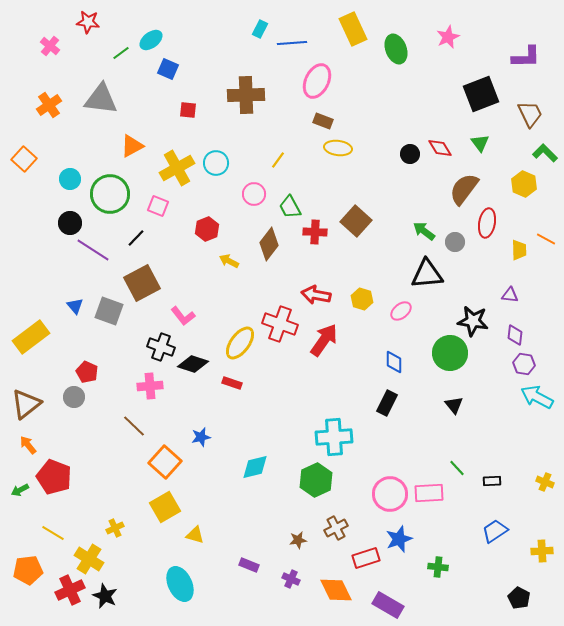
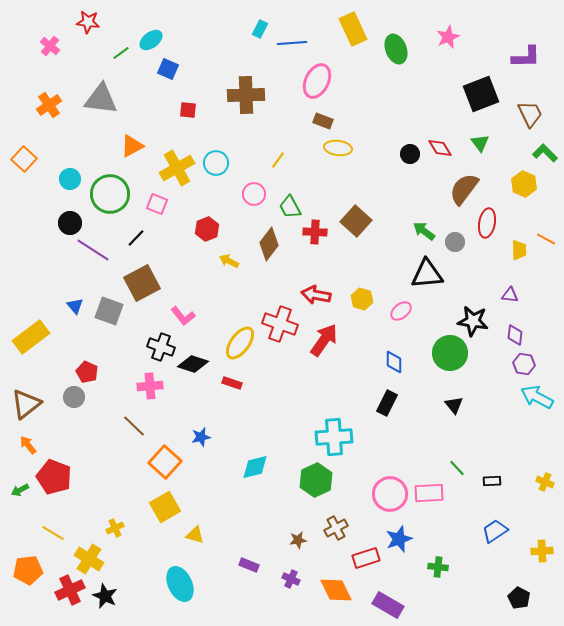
pink square at (158, 206): moved 1 px left, 2 px up
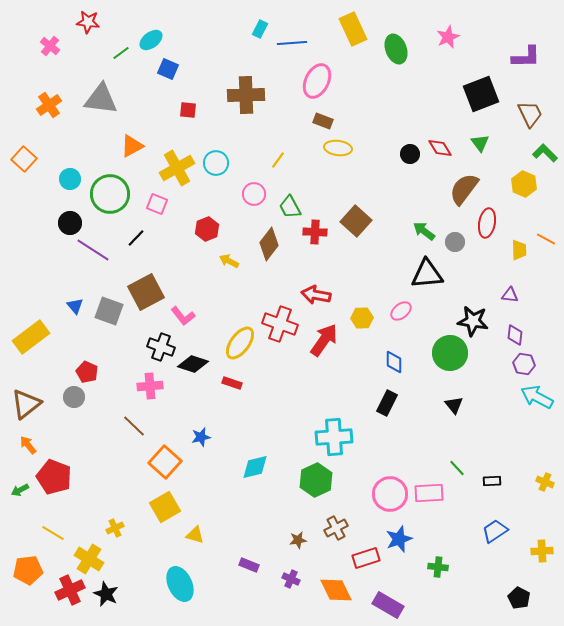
brown square at (142, 283): moved 4 px right, 9 px down
yellow hexagon at (362, 299): moved 19 px down; rotated 20 degrees counterclockwise
black star at (105, 596): moved 1 px right, 2 px up
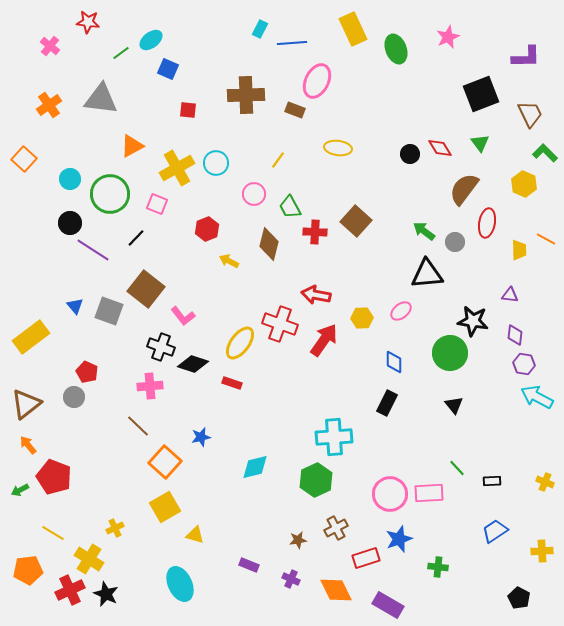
brown rectangle at (323, 121): moved 28 px left, 11 px up
brown diamond at (269, 244): rotated 24 degrees counterclockwise
brown square at (146, 292): moved 3 px up; rotated 24 degrees counterclockwise
brown line at (134, 426): moved 4 px right
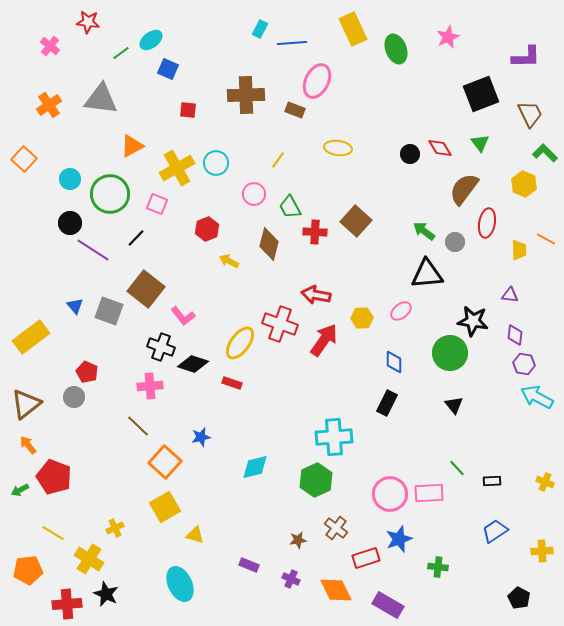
brown cross at (336, 528): rotated 25 degrees counterclockwise
red cross at (70, 590): moved 3 px left, 14 px down; rotated 20 degrees clockwise
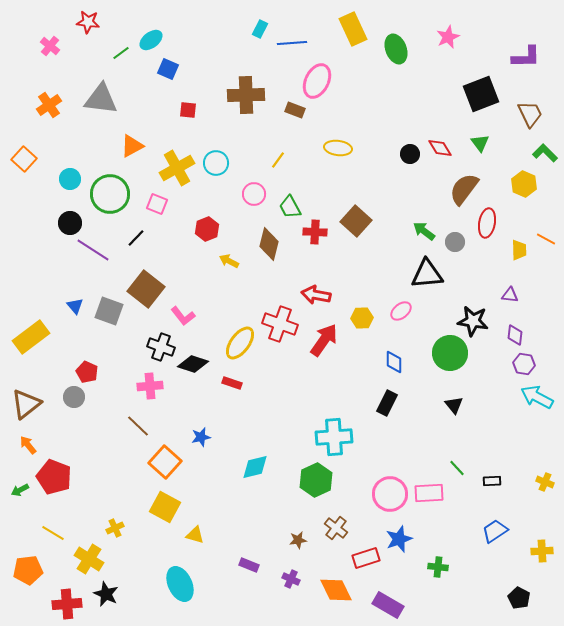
yellow square at (165, 507): rotated 32 degrees counterclockwise
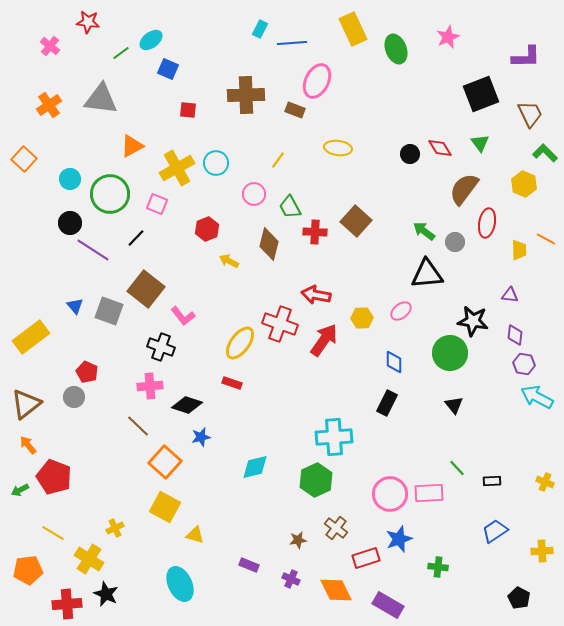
black diamond at (193, 364): moved 6 px left, 41 px down
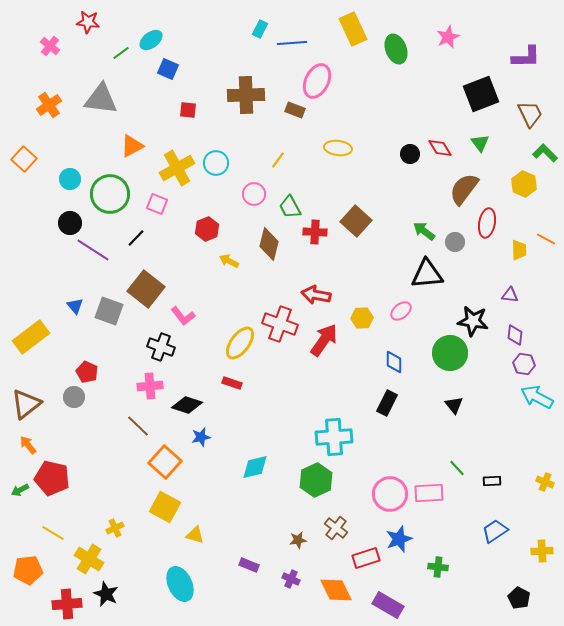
red pentagon at (54, 477): moved 2 px left, 1 px down; rotated 8 degrees counterclockwise
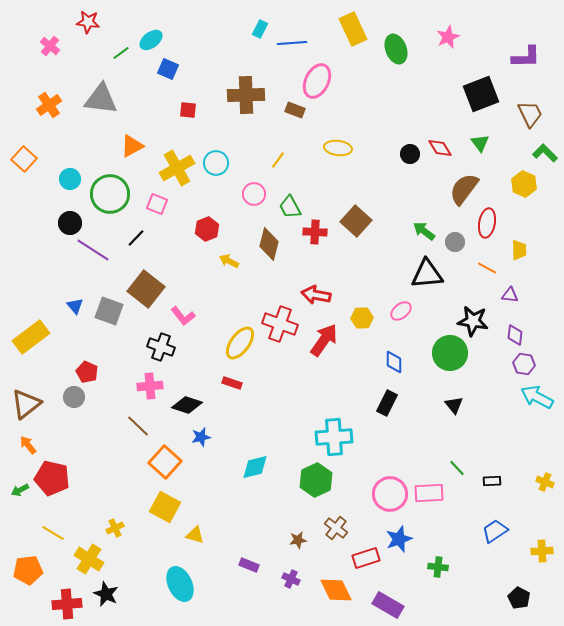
orange line at (546, 239): moved 59 px left, 29 px down
